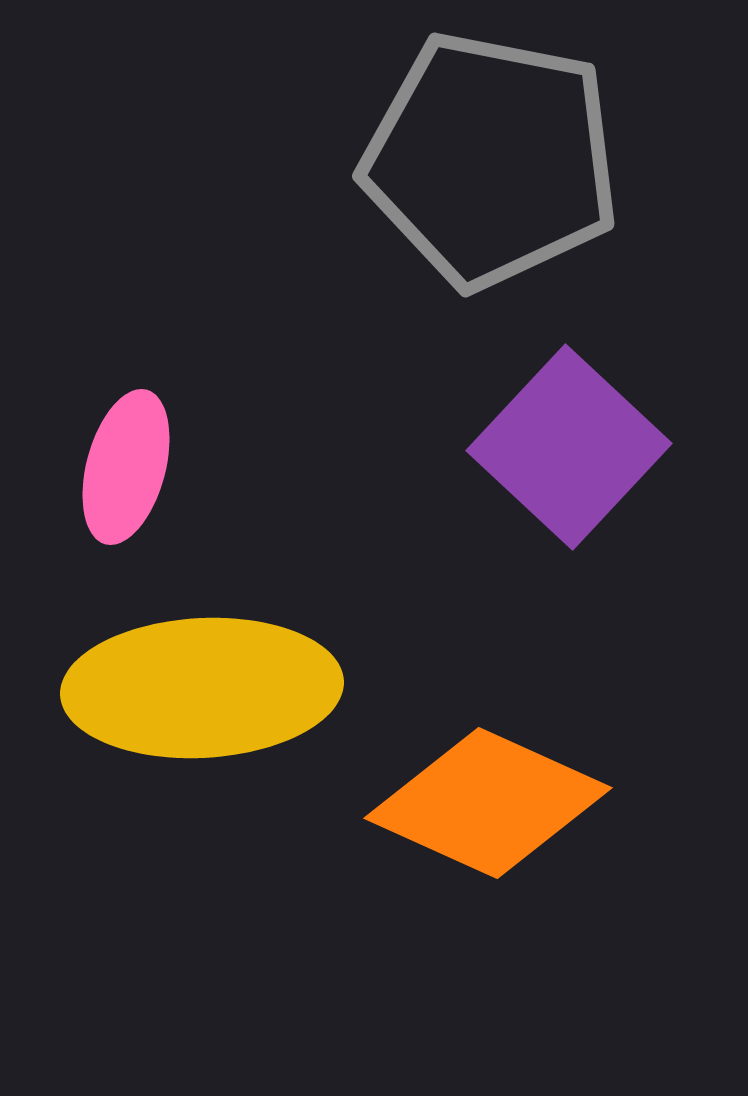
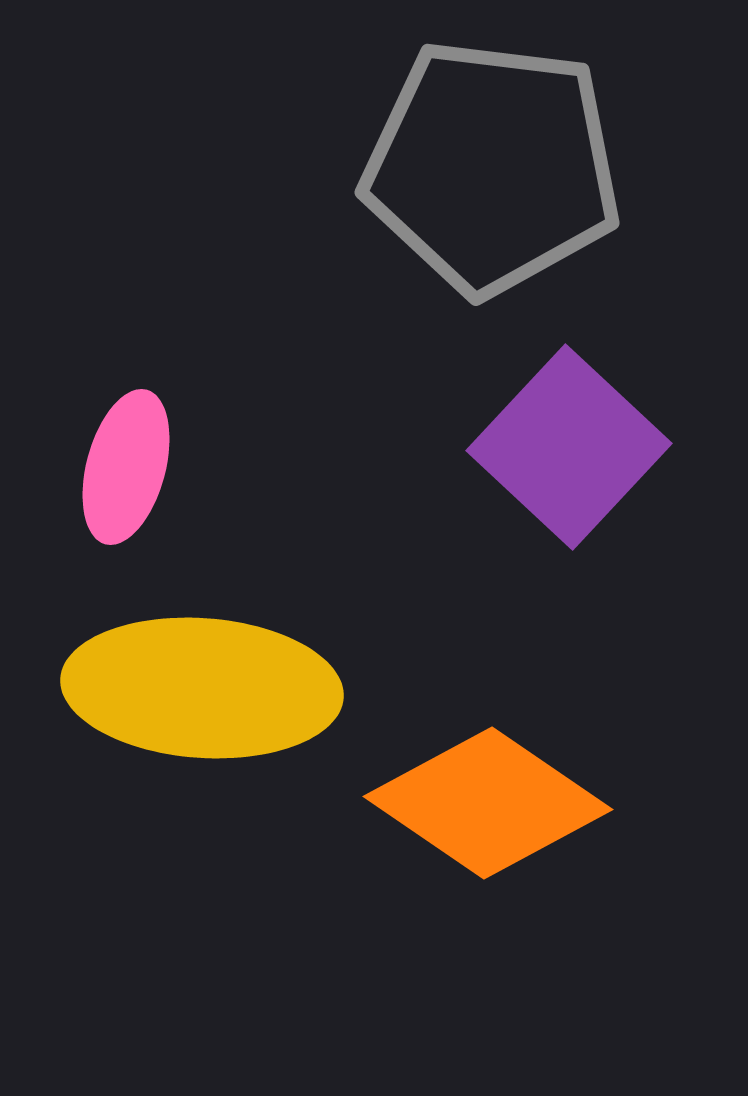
gray pentagon: moved 1 px right, 7 px down; rotated 4 degrees counterclockwise
yellow ellipse: rotated 7 degrees clockwise
orange diamond: rotated 10 degrees clockwise
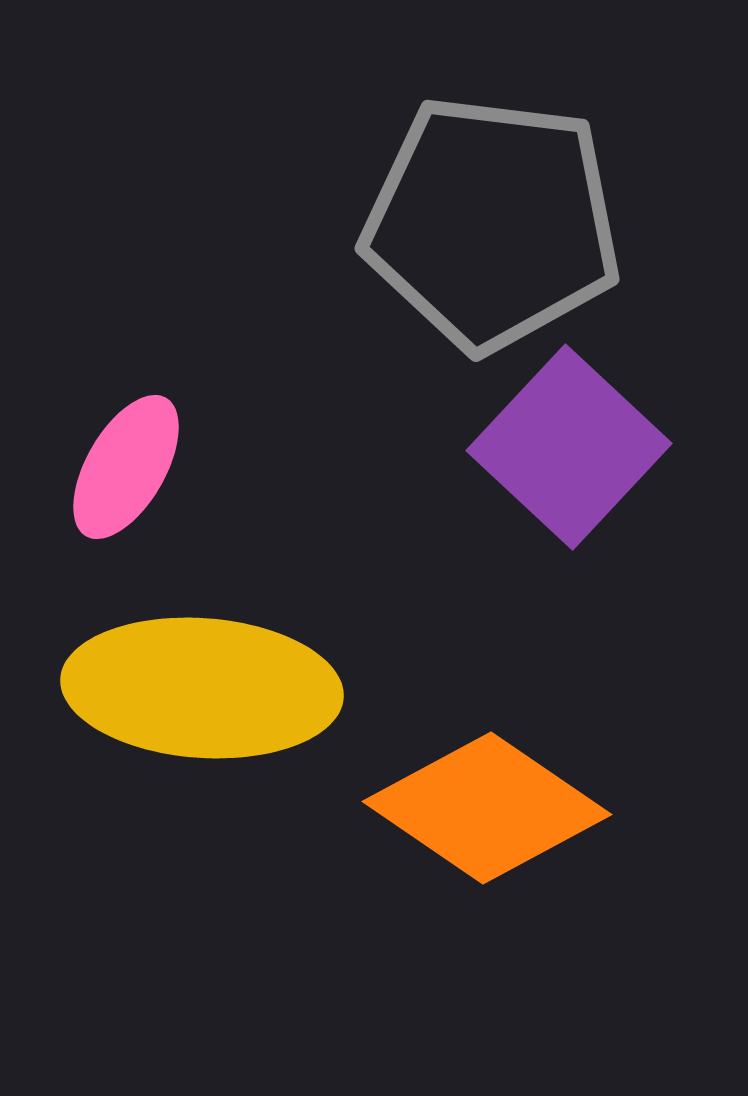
gray pentagon: moved 56 px down
pink ellipse: rotated 15 degrees clockwise
orange diamond: moved 1 px left, 5 px down
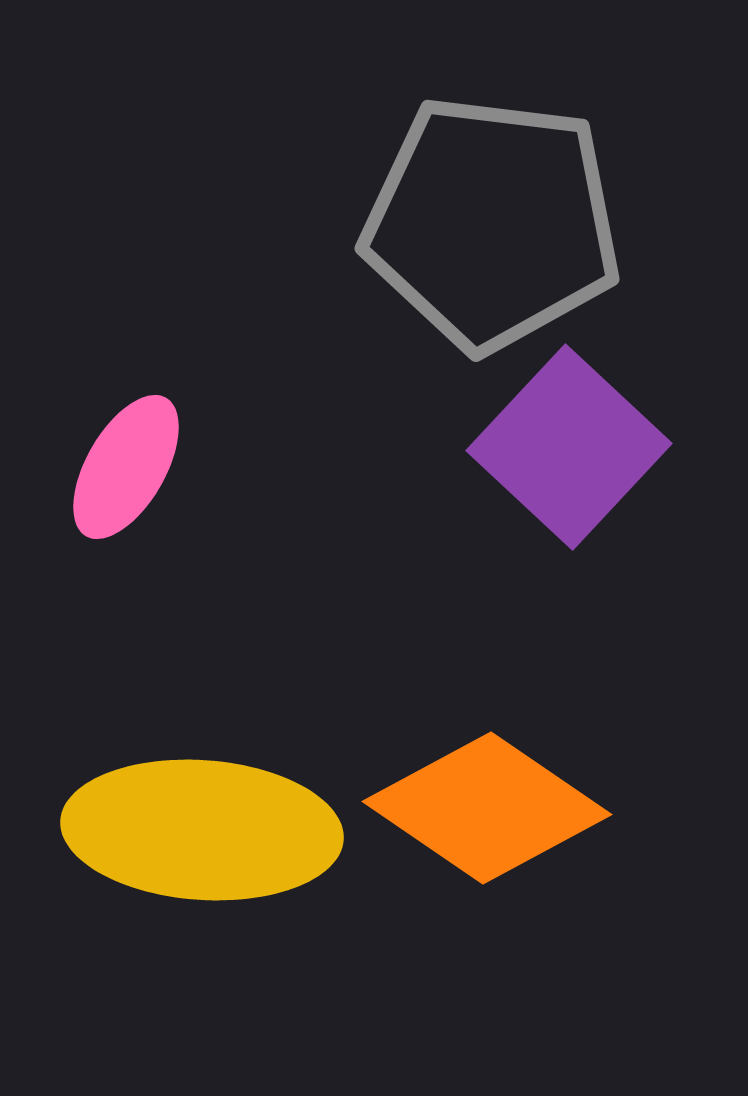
yellow ellipse: moved 142 px down
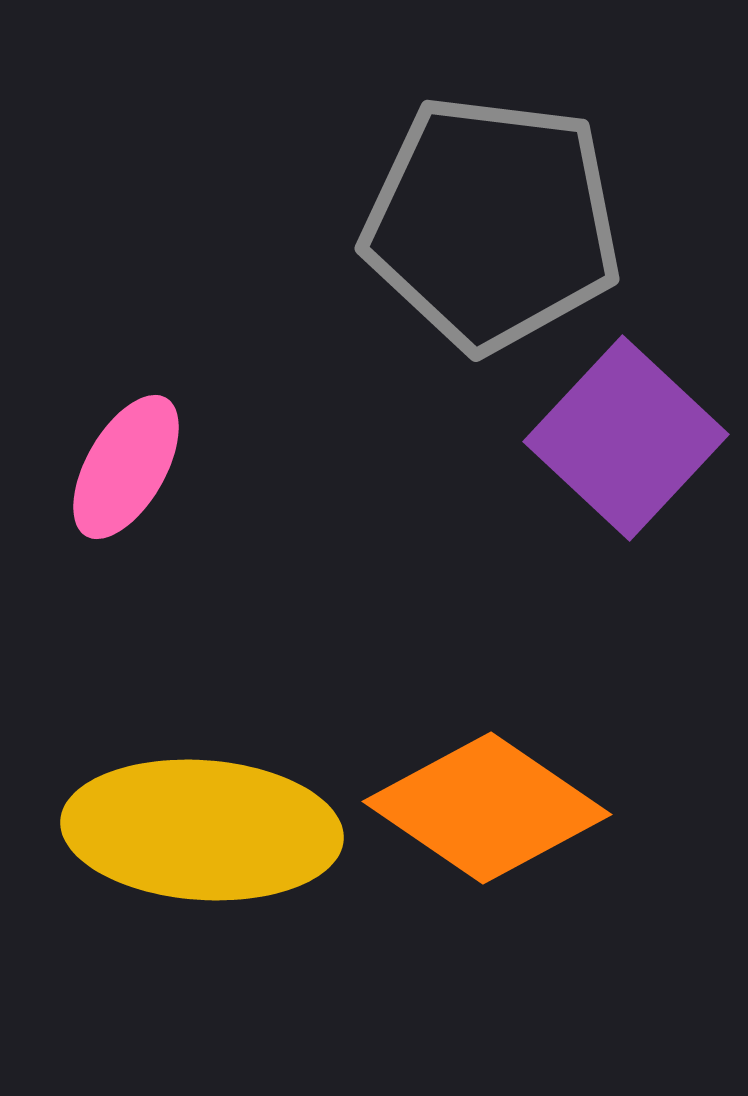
purple square: moved 57 px right, 9 px up
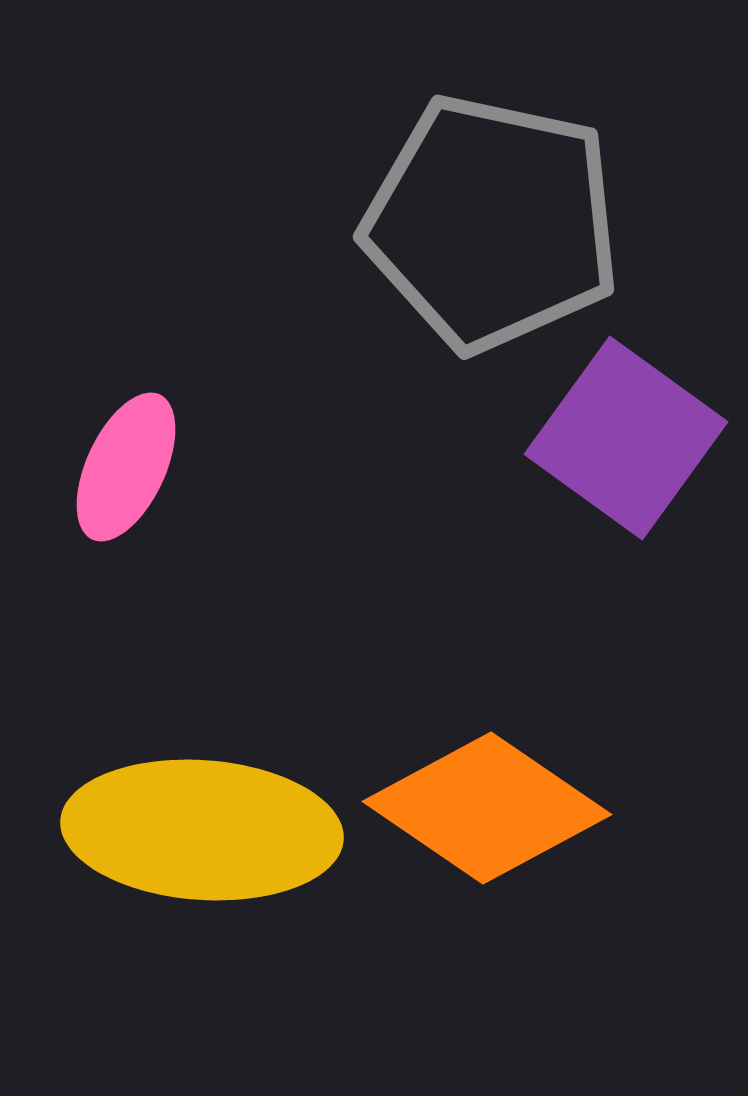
gray pentagon: rotated 5 degrees clockwise
purple square: rotated 7 degrees counterclockwise
pink ellipse: rotated 5 degrees counterclockwise
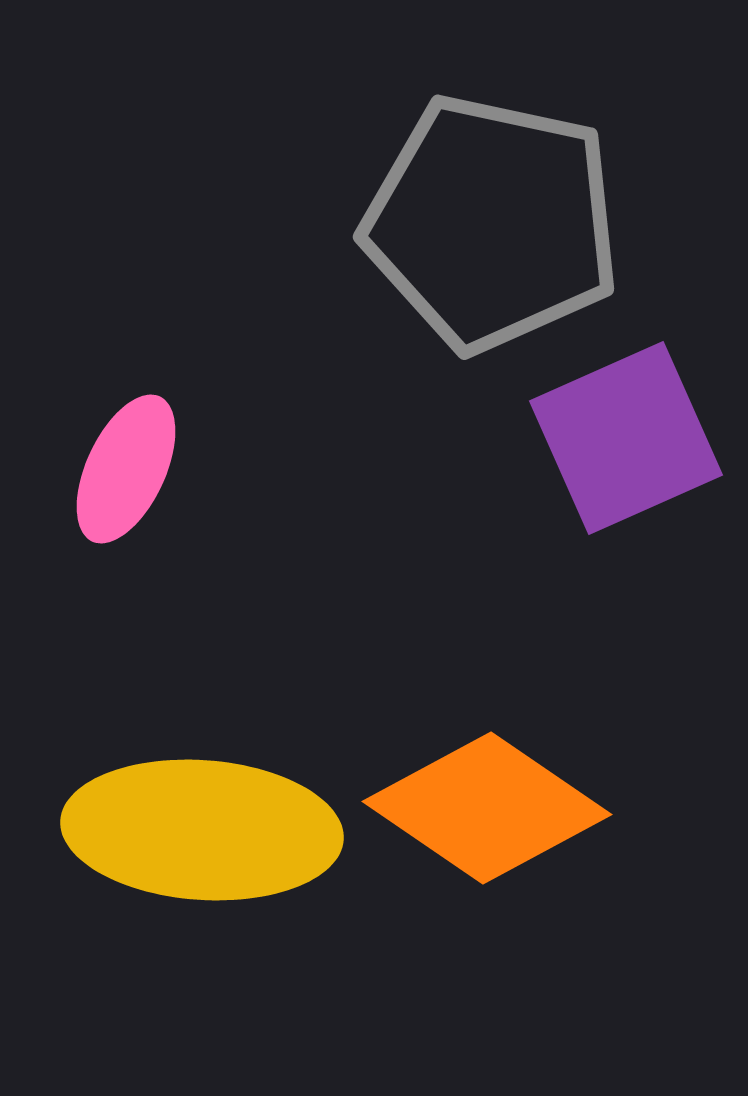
purple square: rotated 30 degrees clockwise
pink ellipse: moved 2 px down
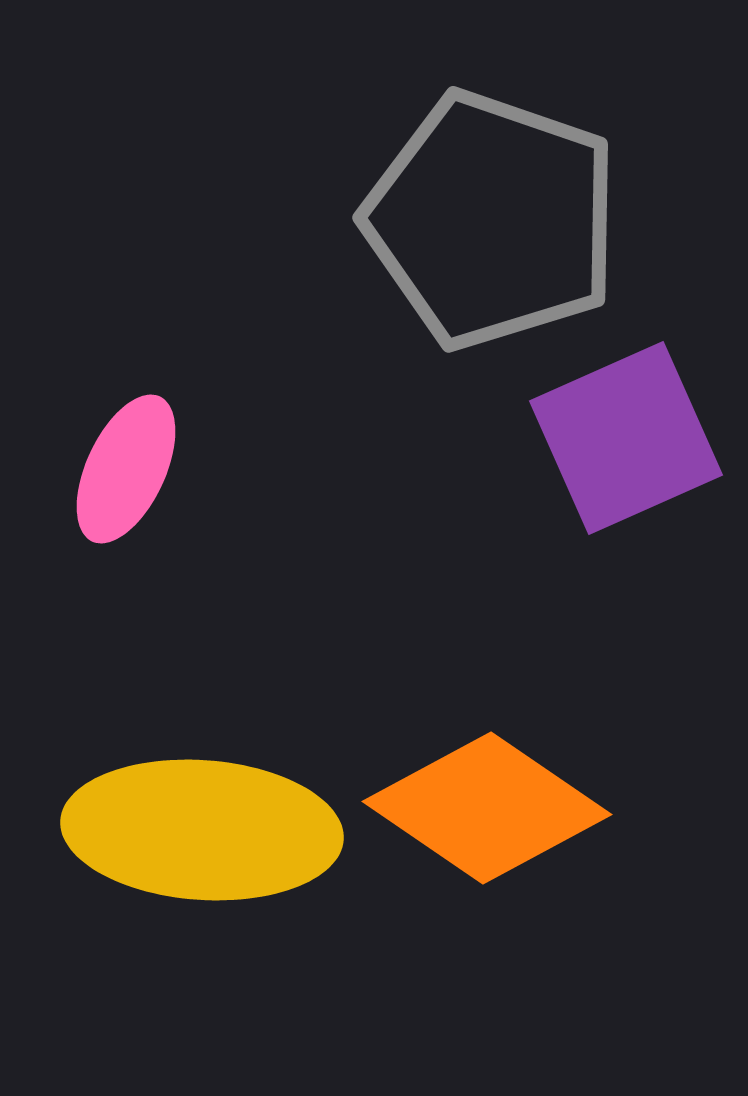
gray pentagon: moved 3 px up; rotated 7 degrees clockwise
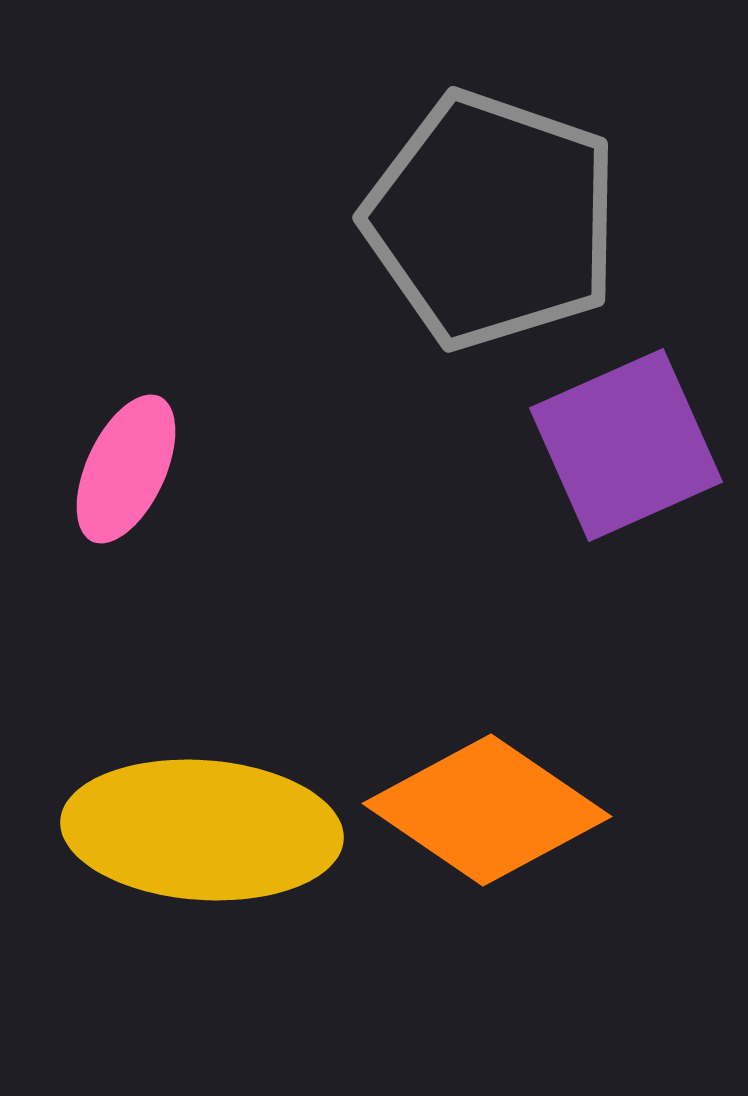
purple square: moved 7 px down
orange diamond: moved 2 px down
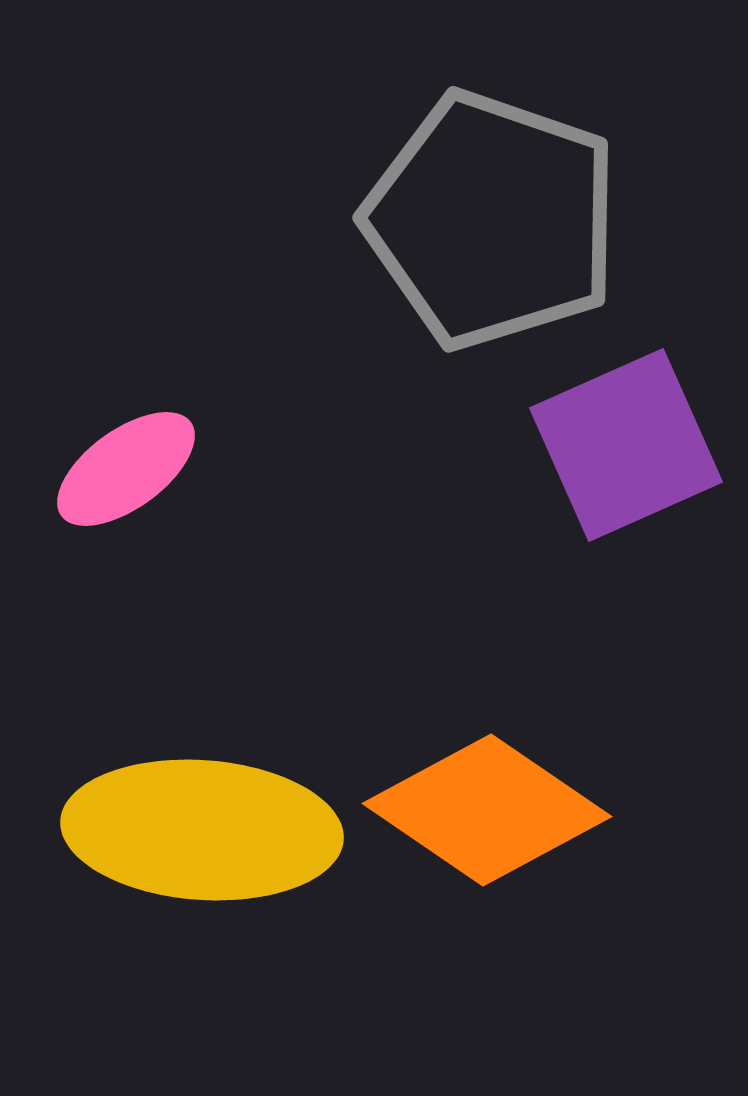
pink ellipse: rotated 29 degrees clockwise
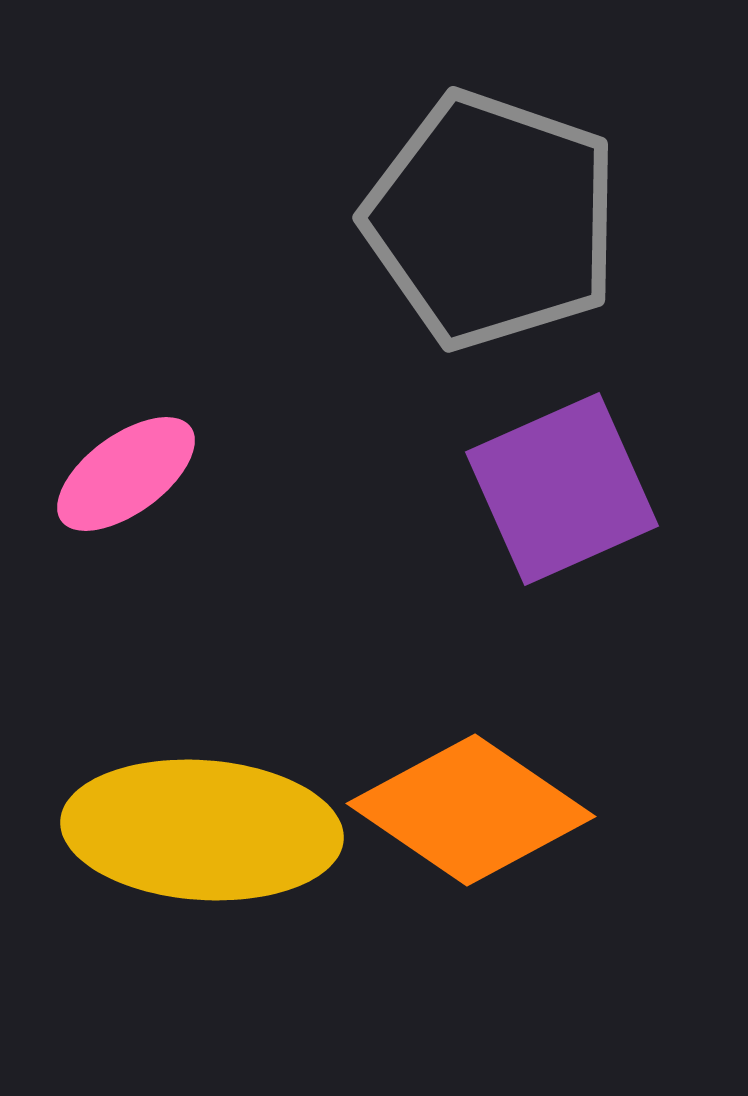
purple square: moved 64 px left, 44 px down
pink ellipse: moved 5 px down
orange diamond: moved 16 px left
